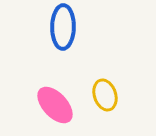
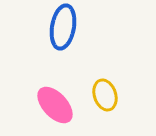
blue ellipse: rotated 9 degrees clockwise
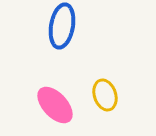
blue ellipse: moved 1 px left, 1 px up
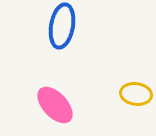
yellow ellipse: moved 31 px right, 1 px up; rotated 64 degrees counterclockwise
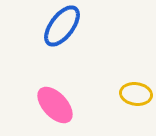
blue ellipse: rotated 27 degrees clockwise
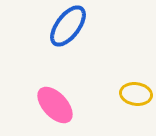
blue ellipse: moved 6 px right
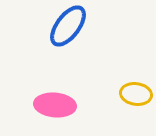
pink ellipse: rotated 42 degrees counterclockwise
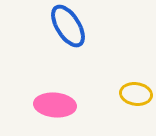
blue ellipse: rotated 69 degrees counterclockwise
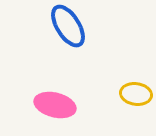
pink ellipse: rotated 9 degrees clockwise
